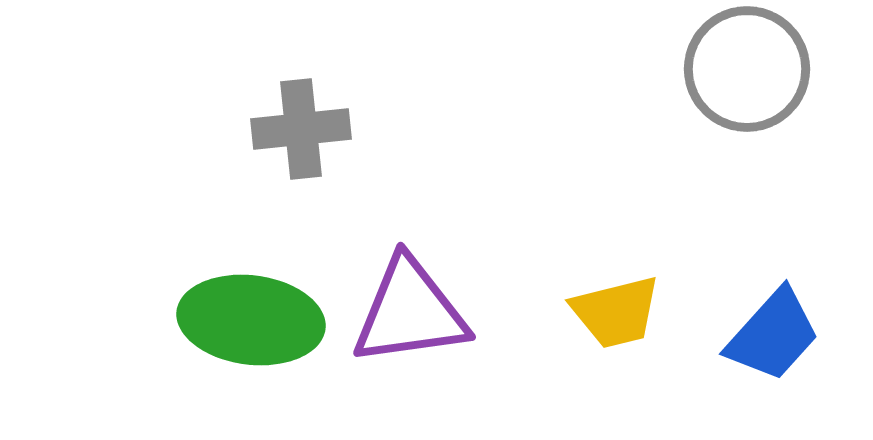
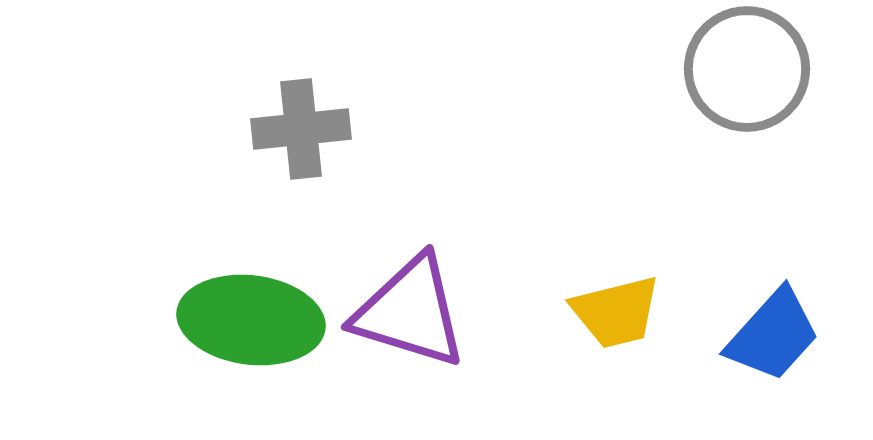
purple triangle: rotated 25 degrees clockwise
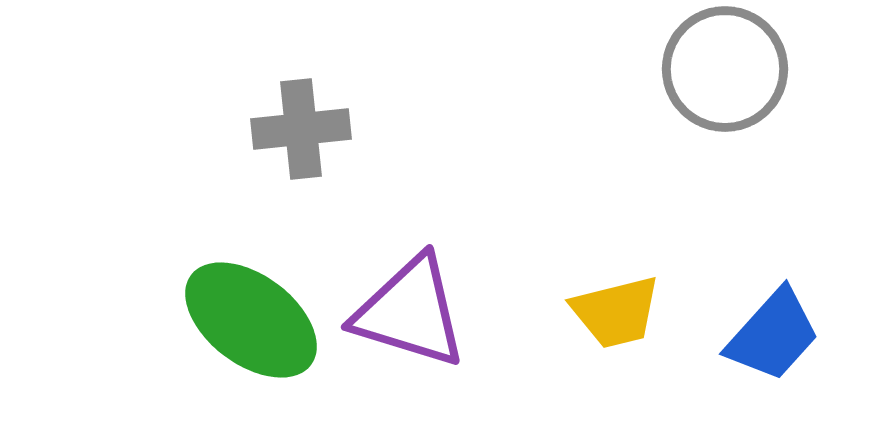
gray circle: moved 22 px left
green ellipse: rotated 30 degrees clockwise
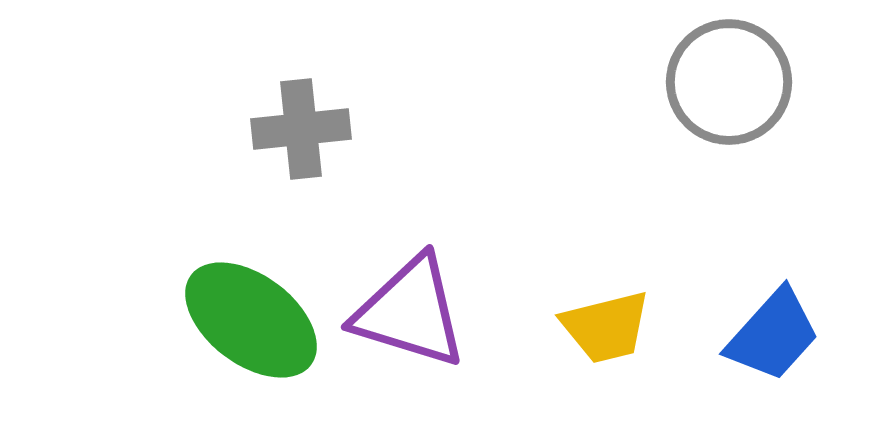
gray circle: moved 4 px right, 13 px down
yellow trapezoid: moved 10 px left, 15 px down
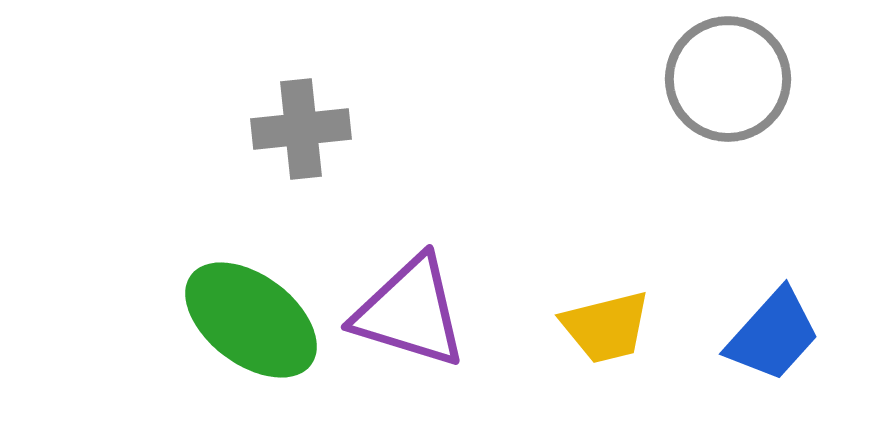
gray circle: moved 1 px left, 3 px up
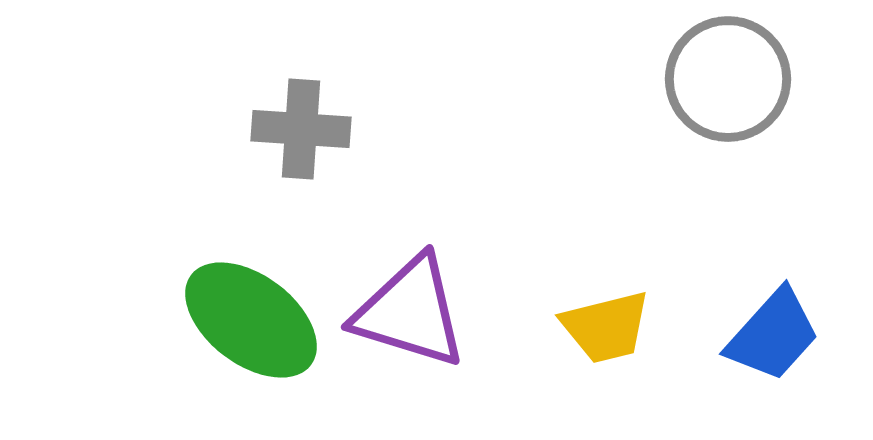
gray cross: rotated 10 degrees clockwise
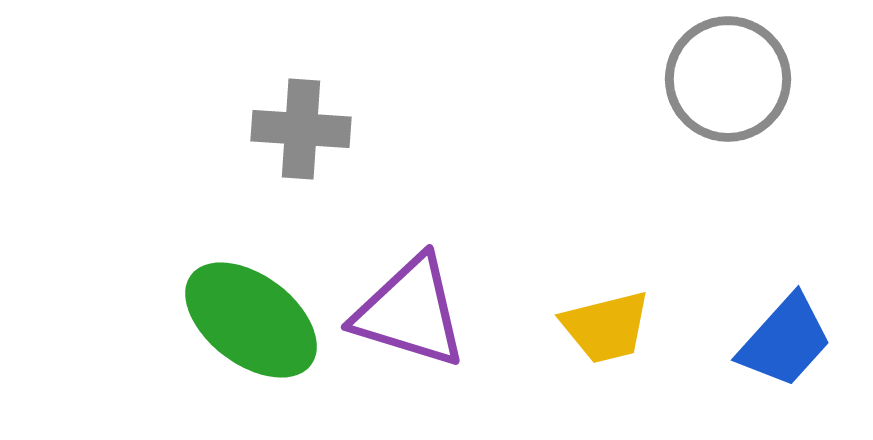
blue trapezoid: moved 12 px right, 6 px down
